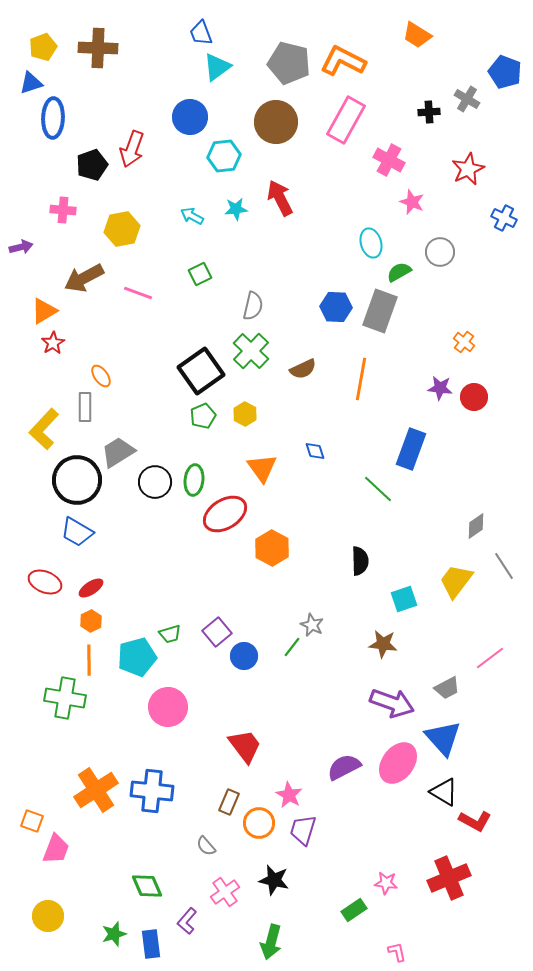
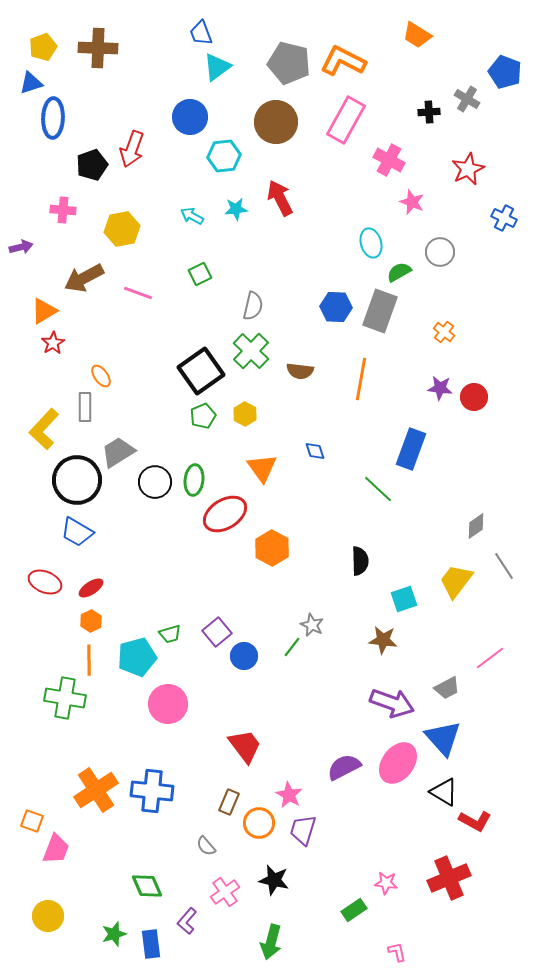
orange cross at (464, 342): moved 20 px left, 10 px up
brown semicircle at (303, 369): moved 3 px left, 2 px down; rotated 32 degrees clockwise
brown star at (383, 644): moved 4 px up
pink circle at (168, 707): moved 3 px up
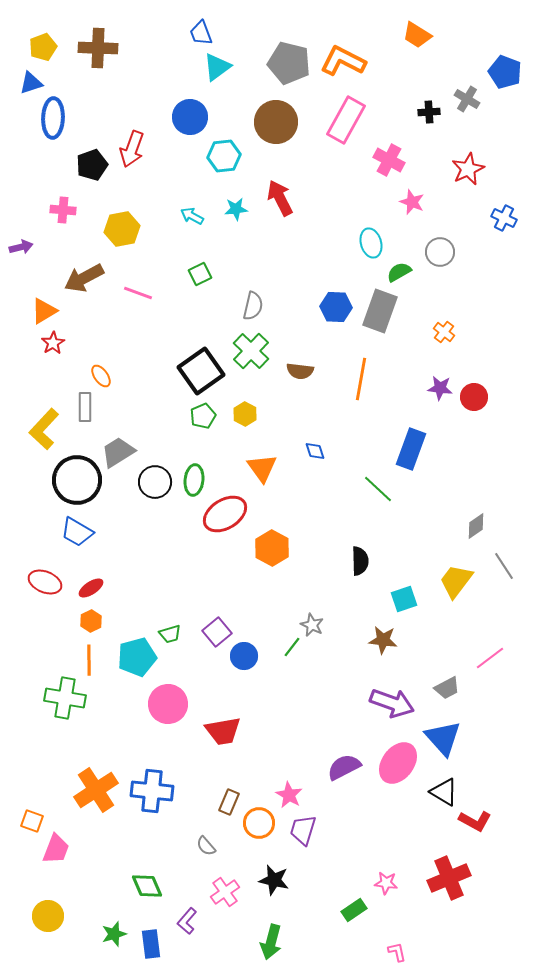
red trapezoid at (245, 746): moved 22 px left, 15 px up; rotated 117 degrees clockwise
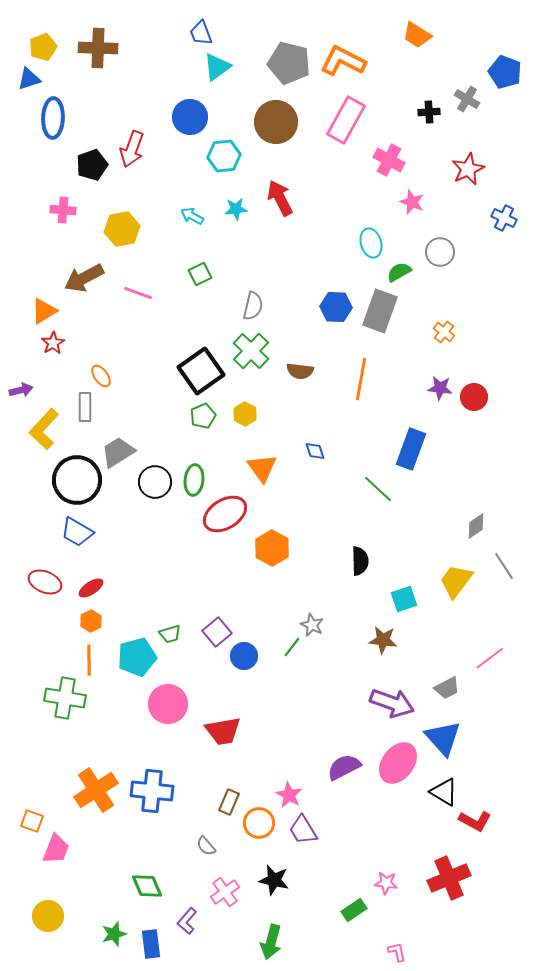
blue triangle at (31, 83): moved 2 px left, 4 px up
purple arrow at (21, 247): moved 143 px down
purple trapezoid at (303, 830): rotated 48 degrees counterclockwise
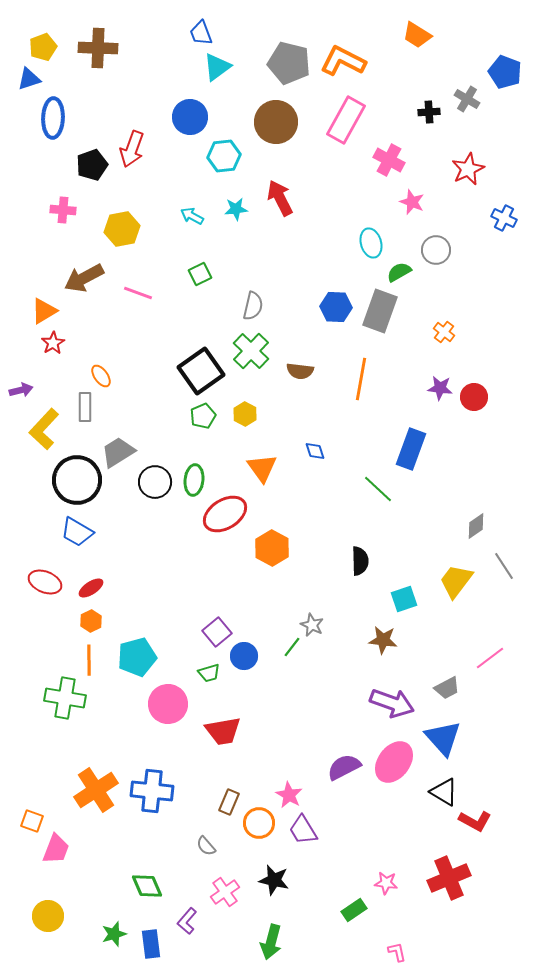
gray circle at (440, 252): moved 4 px left, 2 px up
green trapezoid at (170, 634): moved 39 px right, 39 px down
pink ellipse at (398, 763): moved 4 px left, 1 px up
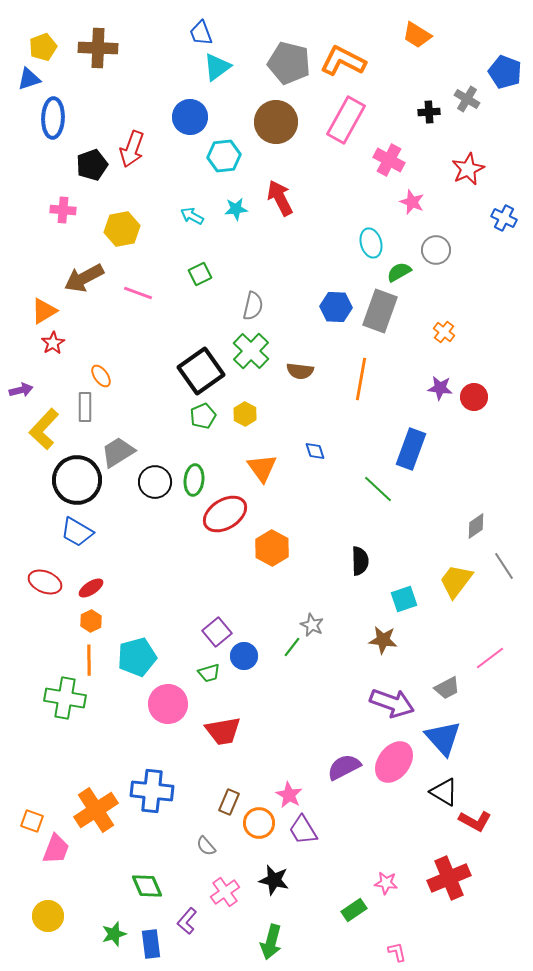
orange cross at (96, 790): moved 20 px down
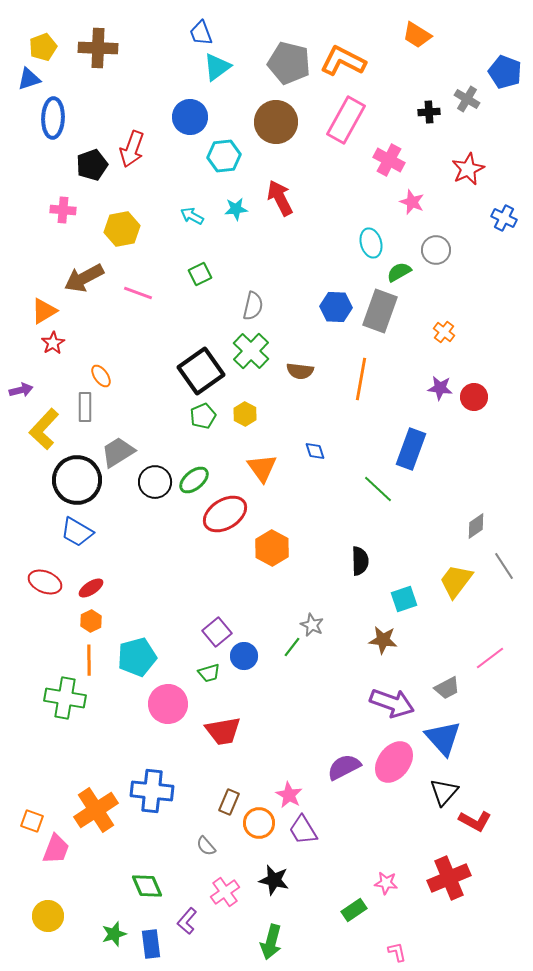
green ellipse at (194, 480): rotated 44 degrees clockwise
black triangle at (444, 792): rotated 40 degrees clockwise
